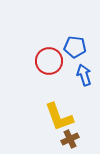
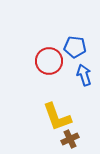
yellow L-shape: moved 2 px left
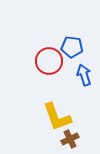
blue pentagon: moved 3 px left
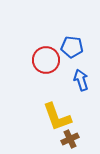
red circle: moved 3 px left, 1 px up
blue arrow: moved 3 px left, 5 px down
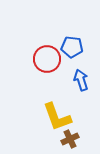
red circle: moved 1 px right, 1 px up
